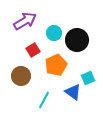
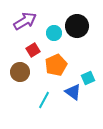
black circle: moved 14 px up
brown circle: moved 1 px left, 4 px up
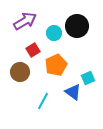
cyan line: moved 1 px left, 1 px down
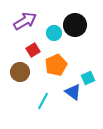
black circle: moved 2 px left, 1 px up
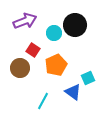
purple arrow: rotated 10 degrees clockwise
red square: rotated 24 degrees counterclockwise
brown circle: moved 4 px up
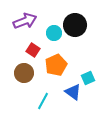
brown circle: moved 4 px right, 5 px down
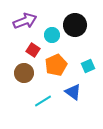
cyan circle: moved 2 px left, 2 px down
cyan square: moved 12 px up
cyan line: rotated 30 degrees clockwise
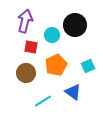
purple arrow: rotated 55 degrees counterclockwise
red square: moved 2 px left, 3 px up; rotated 24 degrees counterclockwise
brown circle: moved 2 px right
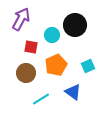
purple arrow: moved 4 px left, 2 px up; rotated 15 degrees clockwise
cyan line: moved 2 px left, 2 px up
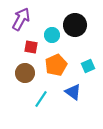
brown circle: moved 1 px left
cyan line: rotated 24 degrees counterclockwise
